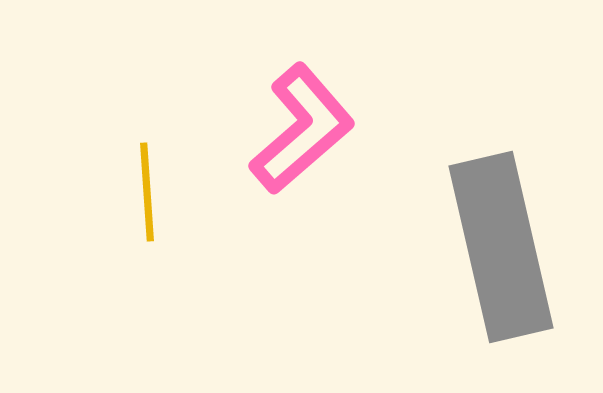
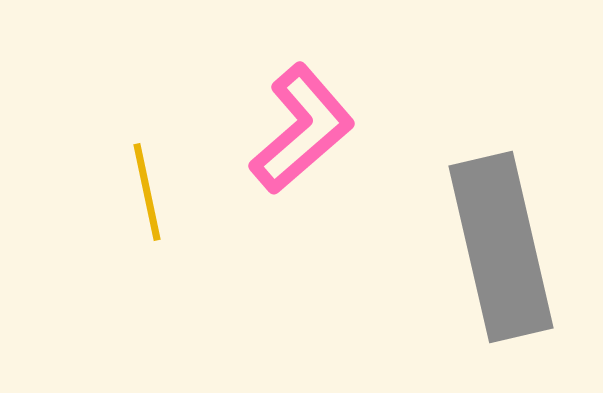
yellow line: rotated 8 degrees counterclockwise
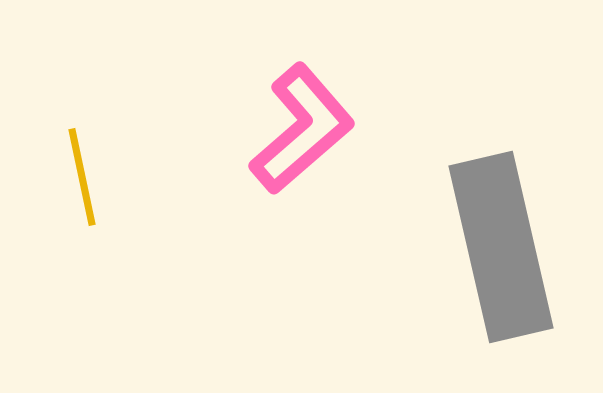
yellow line: moved 65 px left, 15 px up
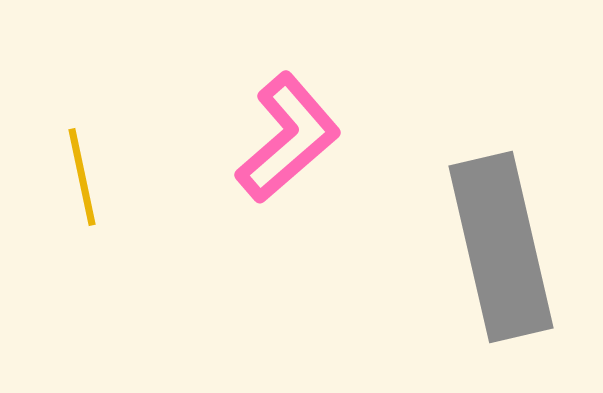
pink L-shape: moved 14 px left, 9 px down
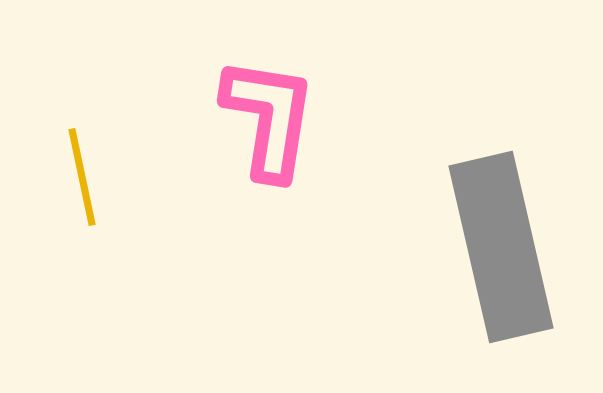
pink L-shape: moved 19 px left, 20 px up; rotated 40 degrees counterclockwise
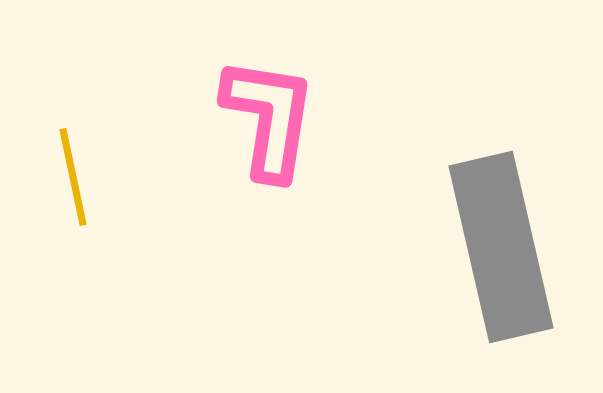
yellow line: moved 9 px left
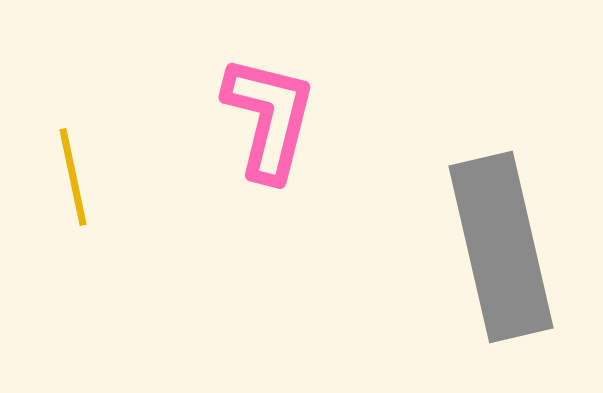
pink L-shape: rotated 5 degrees clockwise
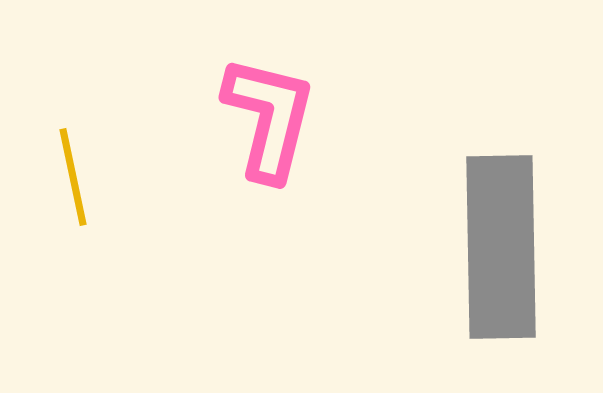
gray rectangle: rotated 12 degrees clockwise
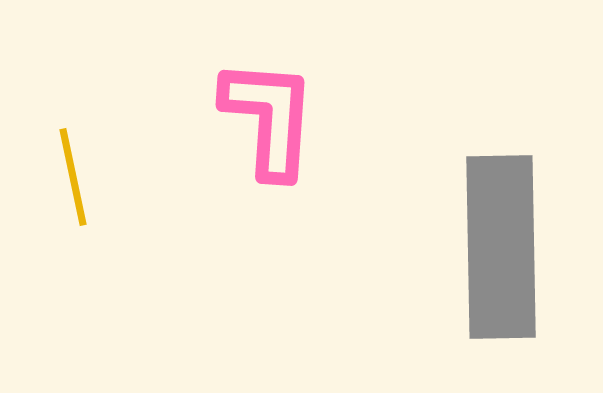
pink L-shape: rotated 10 degrees counterclockwise
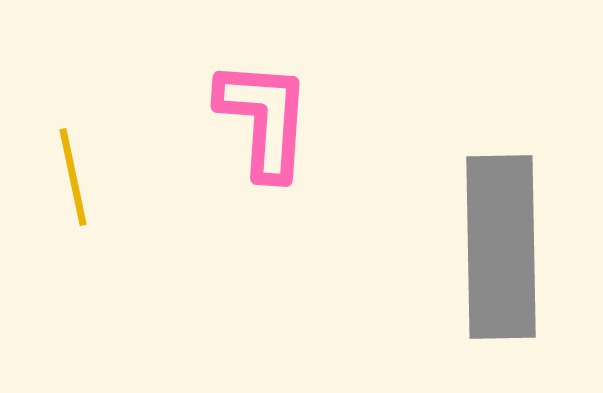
pink L-shape: moved 5 px left, 1 px down
